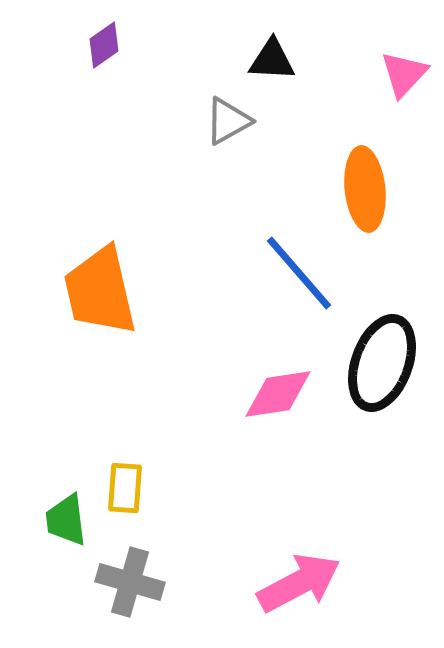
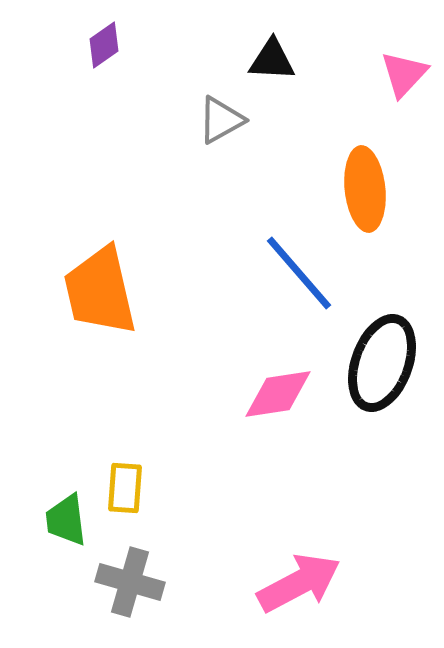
gray triangle: moved 7 px left, 1 px up
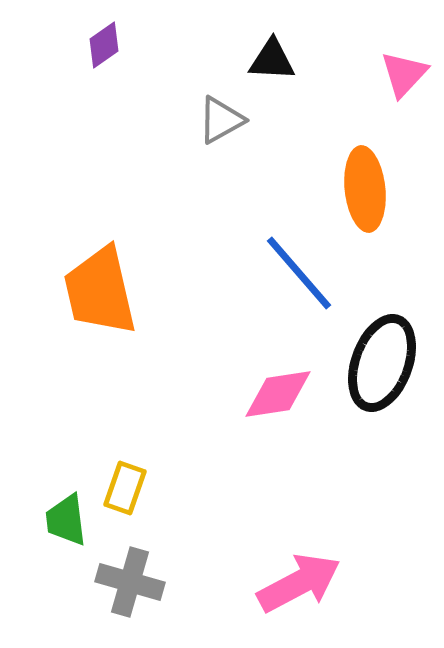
yellow rectangle: rotated 15 degrees clockwise
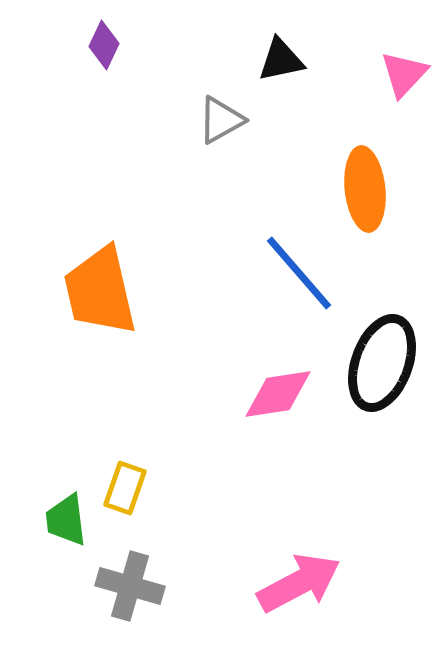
purple diamond: rotated 30 degrees counterclockwise
black triangle: moved 9 px right; rotated 15 degrees counterclockwise
gray cross: moved 4 px down
